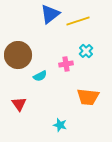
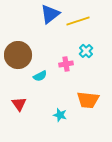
orange trapezoid: moved 3 px down
cyan star: moved 10 px up
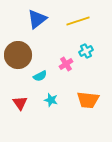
blue triangle: moved 13 px left, 5 px down
cyan cross: rotated 16 degrees clockwise
pink cross: rotated 24 degrees counterclockwise
red triangle: moved 1 px right, 1 px up
cyan star: moved 9 px left, 15 px up
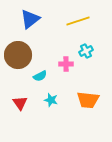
blue triangle: moved 7 px left
pink cross: rotated 32 degrees clockwise
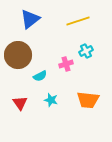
pink cross: rotated 16 degrees counterclockwise
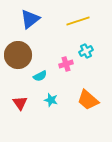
orange trapezoid: rotated 35 degrees clockwise
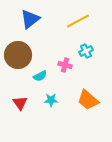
yellow line: rotated 10 degrees counterclockwise
pink cross: moved 1 px left, 1 px down; rotated 32 degrees clockwise
cyan star: rotated 16 degrees counterclockwise
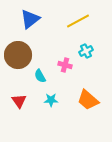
cyan semicircle: rotated 88 degrees clockwise
red triangle: moved 1 px left, 2 px up
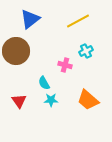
brown circle: moved 2 px left, 4 px up
cyan semicircle: moved 4 px right, 7 px down
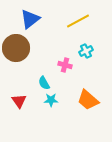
brown circle: moved 3 px up
